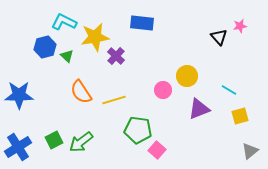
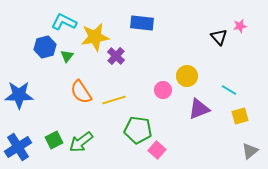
green triangle: rotated 24 degrees clockwise
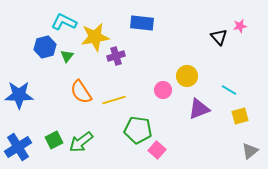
purple cross: rotated 30 degrees clockwise
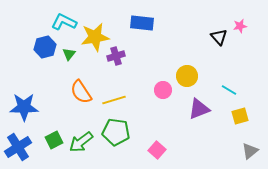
green triangle: moved 2 px right, 2 px up
blue star: moved 5 px right, 12 px down
green pentagon: moved 22 px left, 2 px down
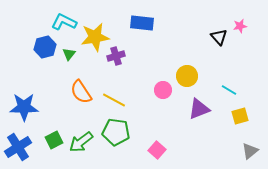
yellow line: rotated 45 degrees clockwise
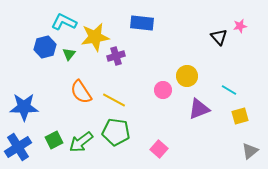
pink square: moved 2 px right, 1 px up
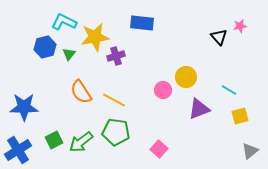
yellow circle: moved 1 px left, 1 px down
blue cross: moved 3 px down
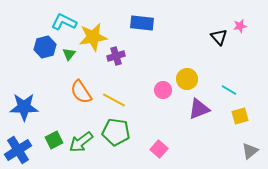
yellow star: moved 2 px left
yellow circle: moved 1 px right, 2 px down
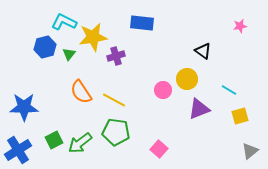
black triangle: moved 16 px left, 14 px down; rotated 12 degrees counterclockwise
green arrow: moved 1 px left, 1 px down
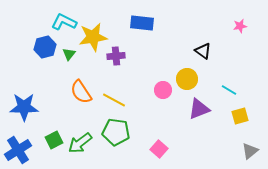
purple cross: rotated 12 degrees clockwise
